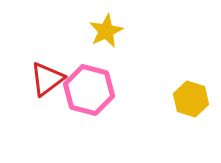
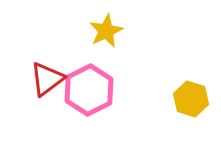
pink hexagon: rotated 18 degrees clockwise
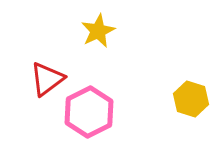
yellow star: moved 8 px left
pink hexagon: moved 22 px down
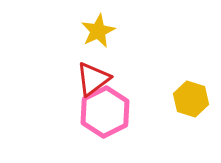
red triangle: moved 46 px right
pink hexagon: moved 16 px right
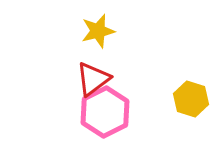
yellow star: rotated 12 degrees clockwise
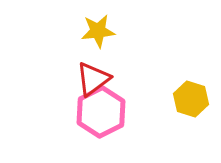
yellow star: rotated 8 degrees clockwise
pink hexagon: moved 4 px left
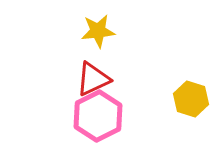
red triangle: rotated 12 degrees clockwise
pink hexagon: moved 3 px left, 4 px down
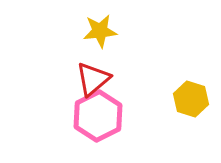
yellow star: moved 2 px right
red triangle: rotated 15 degrees counterclockwise
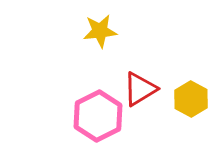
red triangle: moved 47 px right, 10 px down; rotated 9 degrees clockwise
yellow hexagon: rotated 12 degrees clockwise
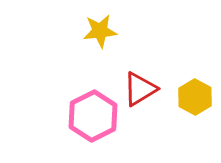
yellow hexagon: moved 4 px right, 2 px up
pink hexagon: moved 5 px left
